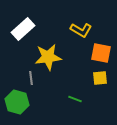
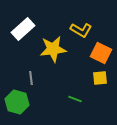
orange square: rotated 15 degrees clockwise
yellow star: moved 5 px right, 8 px up
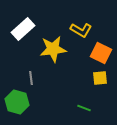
green line: moved 9 px right, 9 px down
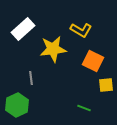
orange square: moved 8 px left, 8 px down
yellow square: moved 6 px right, 7 px down
green hexagon: moved 3 px down; rotated 20 degrees clockwise
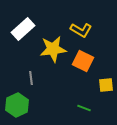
orange square: moved 10 px left
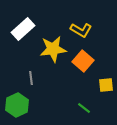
orange square: rotated 15 degrees clockwise
green line: rotated 16 degrees clockwise
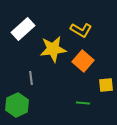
green line: moved 1 px left, 5 px up; rotated 32 degrees counterclockwise
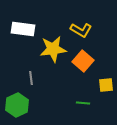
white rectangle: rotated 50 degrees clockwise
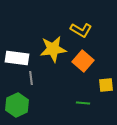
white rectangle: moved 6 px left, 29 px down
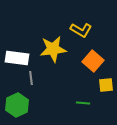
orange square: moved 10 px right
